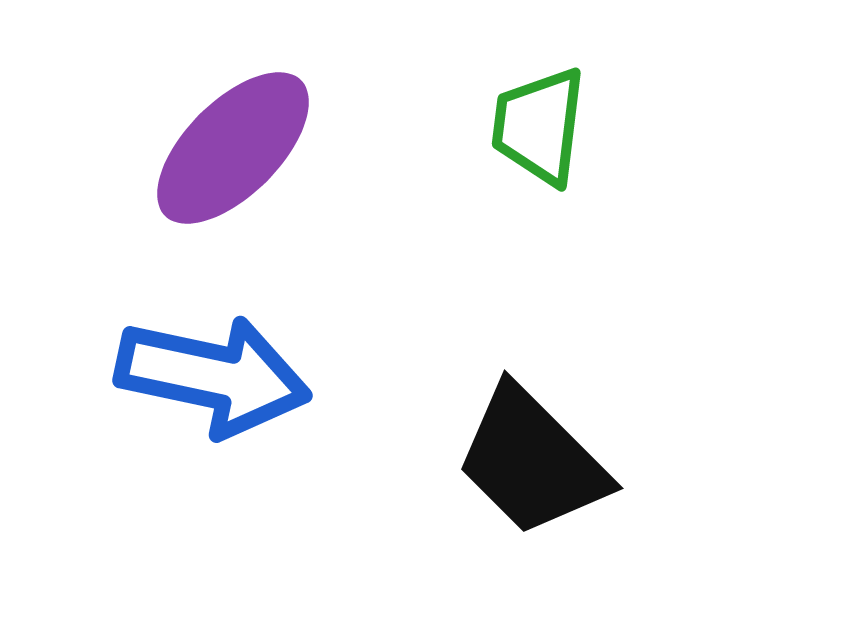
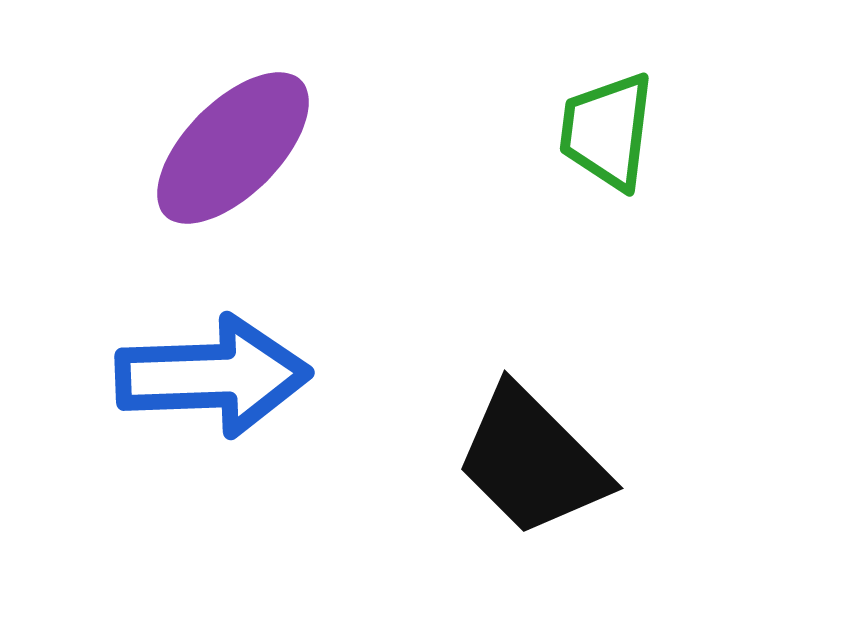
green trapezoid: moved 68 px right, 5 px down
blue arrow: rotated 14 degrees counterclockwise
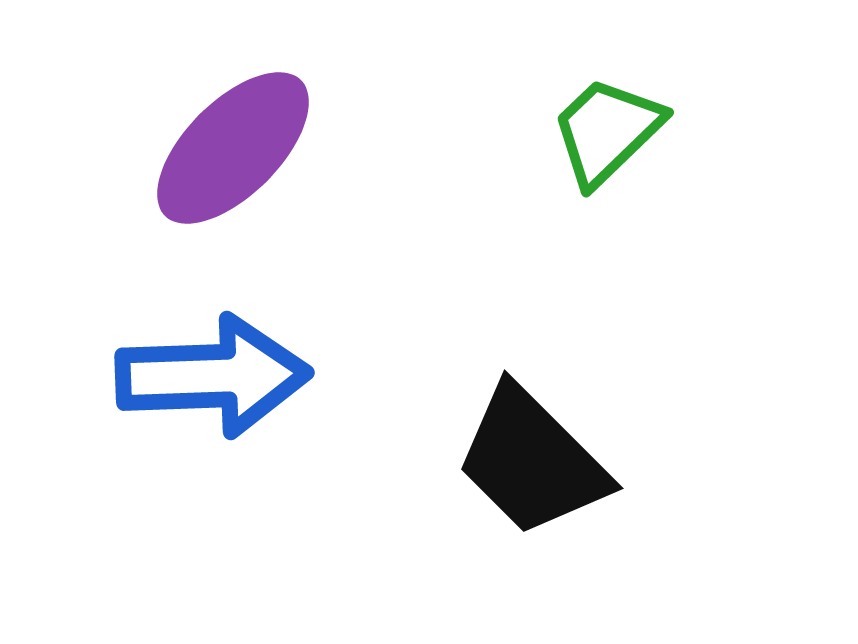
green trapezoid: rotated 39 degrees clockwise
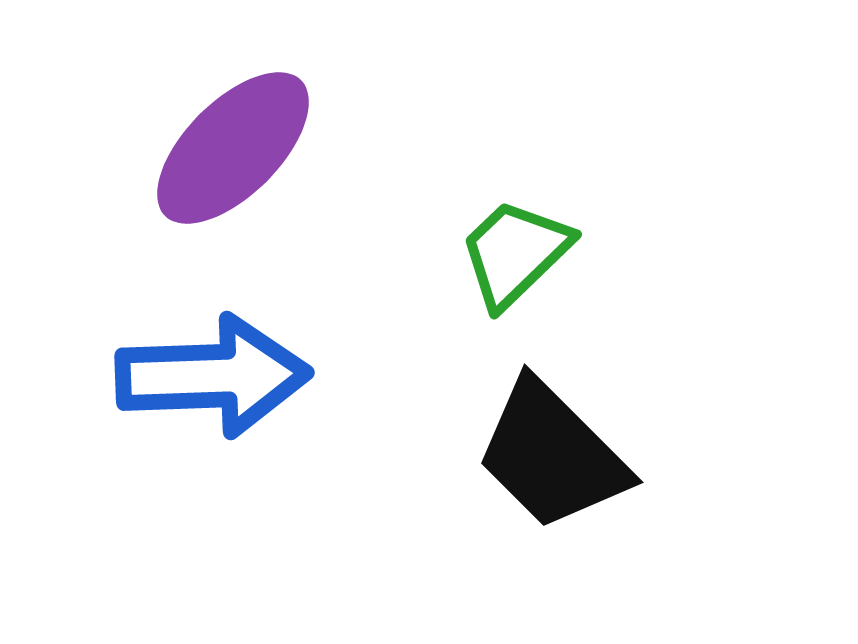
green trapezoid: moved 92 px left, 122 px down
black trapezoid: moved 20 px right, 6 px up
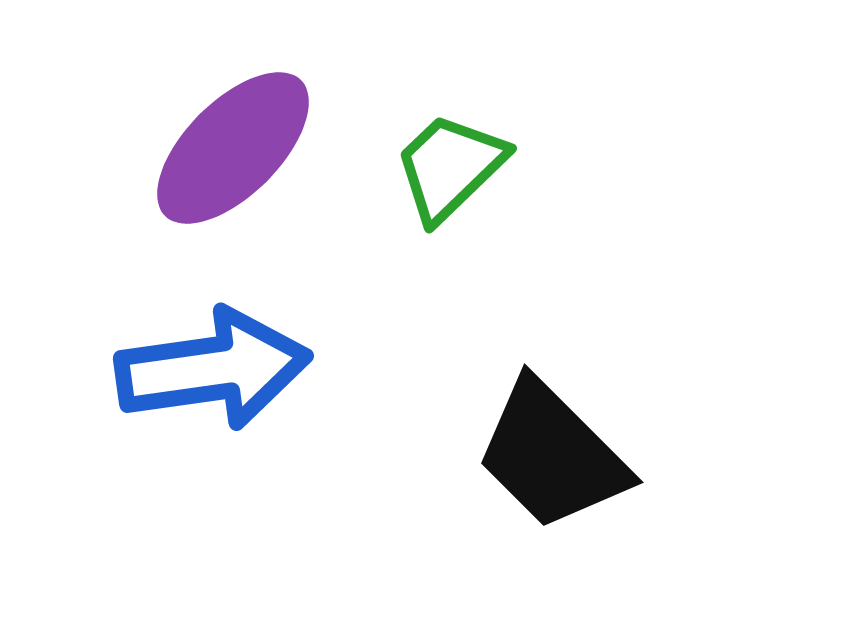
green trapezoid: moved 65 px left, 86 px up
blue arrow: moved 7 px up; rotated 6 degrees counterclockwise
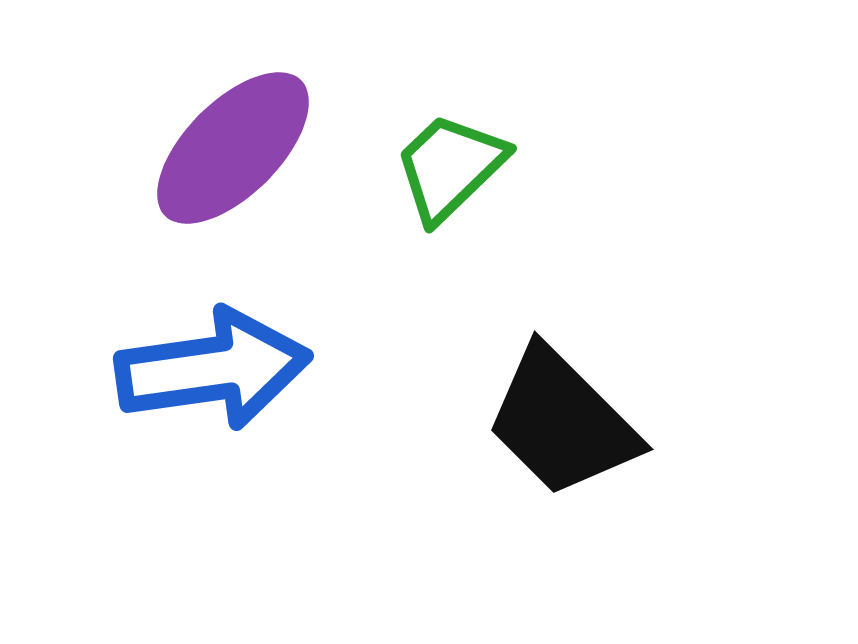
black trapezoid: moved 10 px right, 33 px up
